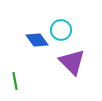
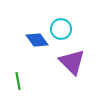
cyan circle: moved 1 px up
green line: moved 3 px right
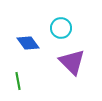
cyan circle: moved 1 px up
blue diamond: moved 9 px left, 3 px down
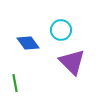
cyan circle: moved 2 px down
green line: moved 3 px left, 2 px down
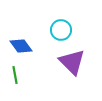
blue diamond: moved 7 px left, 3 px down
green line: moved 8 px up
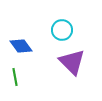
cyan circle: moved 1 px right
green line: moved 2 px down
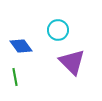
cyan circle: moved 4 px left
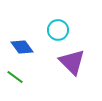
blue diamond: moved 1 px right, 1 px down
green line: rotated 42 degrees counterclockwise
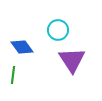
purple triangle: moved 2 px up; rotated 12 degrees clockwise
green line: moved 2 px left, 2 px up; rotated 60 degrees clockwise
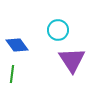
blue diamond: moved 5 px left, 2 px up
green line: moved 1 px left, 1 px up
